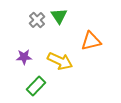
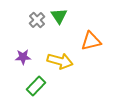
purple star: moved 1 px left
yellow arrow: rotated 10 degrees counterclockwise
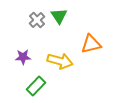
orange triangle: moved 3 px down
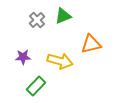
green triangle: moved 4 px right; rotated 42 degrees clockwise
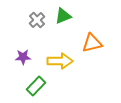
orange triangle: moved 1 px right, 1 px up
yellow arrow: rotated 15 degrees counterclockwise
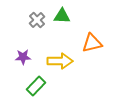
green triangle: moved 1 px left; rotated 24 degrees clockwise
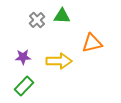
yellow arrow: moved 1 px left
green rectangle: moved 12 px left
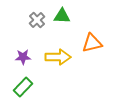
yellow arrow: moved 1 px left, 4 px up
green rectangle: moved 1 px left, 1 px down
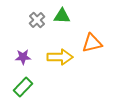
yellow arrow: moved 2 px right
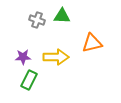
gray cross: rotated 28 degrees counterclockwise
yellow arrow: moved 4 px left
green rectangle: moved 6 px right, 7 px up; rotated 18 degrees counterclockwise
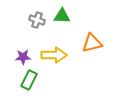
yellow arrow: moved 2 px left, 2 px up
